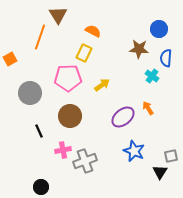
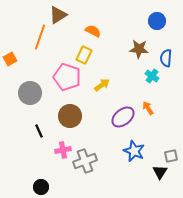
brown triangle: rotated 30 degrees clockwise
blue circle: moved 2 px left, 8 px up
yellow rectangle: moved 2 px down
pink pentagon: moved 1 px left, 1 px up; rotated 20 degrees clockwise
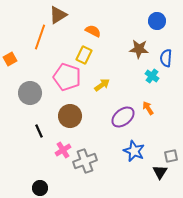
pink cross: rotated 21 degrees counterclockwise
black circle: moved 1 px left, 1 px down
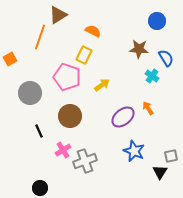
blue semicircle: rotated 144 degrees clockwise
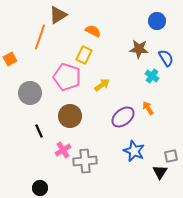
gray cross: rotated 15 degrees clockwise
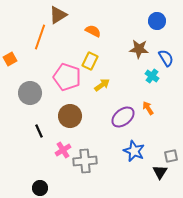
yellow rectangle: moved 6 px right, 6 px down
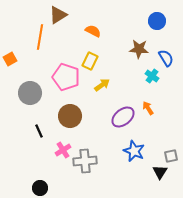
orange line: rotated 10 degrees counterclockwise
pink pentagon: moved 1 px left
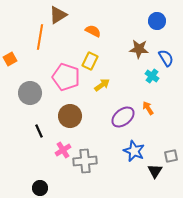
black triangle: moved 5 px left, 1 px up
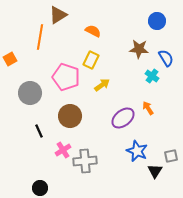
yellow rectangle: moved 1 px right, 1 px up
purple ellipse: moved 1 px down
blue star: moved 3 px right
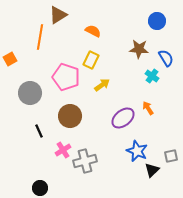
gray cross: rotated 10 degrees counterclockwise
black triangle: moved 3 px left, 1 px up; rotated 14 degrees clockwise
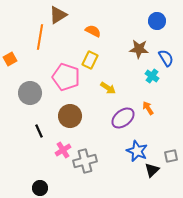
yellow rectangle: moved 1 px left
yellow arrow: moved 6 px right, 3 px down; rotated 70 degrees clockwise
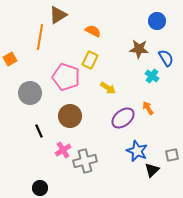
gray square: moved 1 px right, 1 px up
